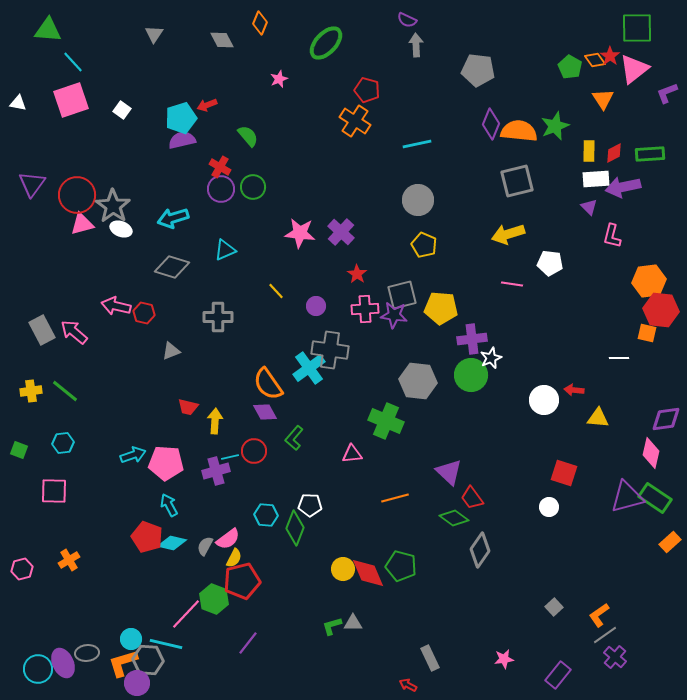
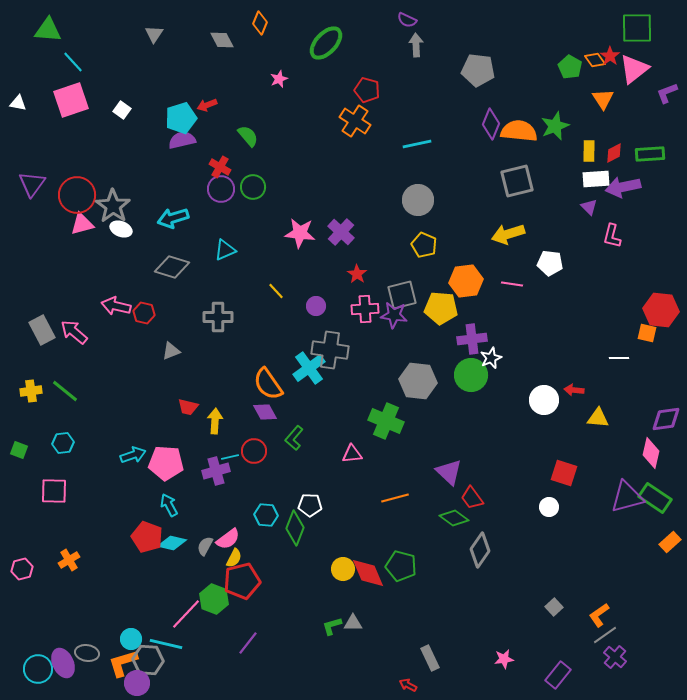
orange hexagon at (649, 281): moved 183 px left
gray ellipse at (87, 653): rotated 15 degrees clockwise
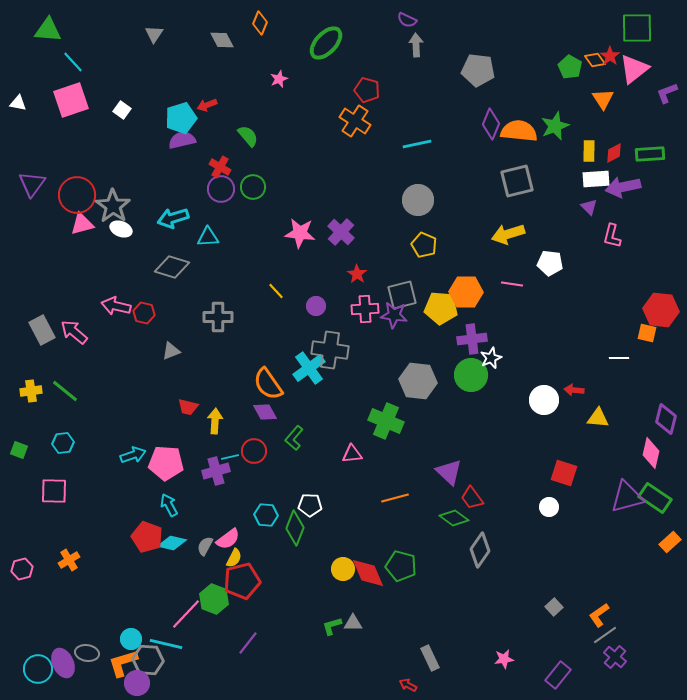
cyan triangle at (225, 250): moved 17 px left, 13 px up; rotated 20 degrees clockwise
orange hexagon at (466, 281): moved 11 px down; rotated 8 degrees clockwise
purple diamond at (666, 419): rotated 68 degrees counterclockwise
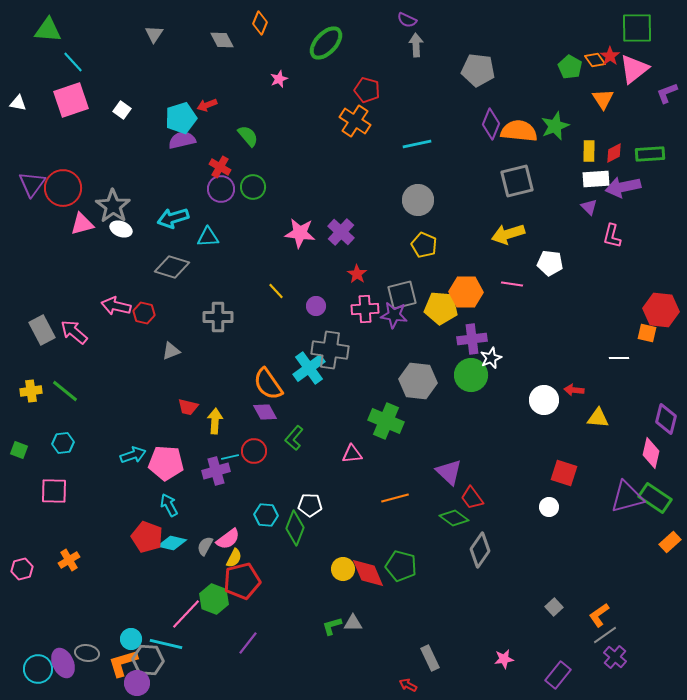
red circle at (77, 195): moved 14 px left, 7 px up
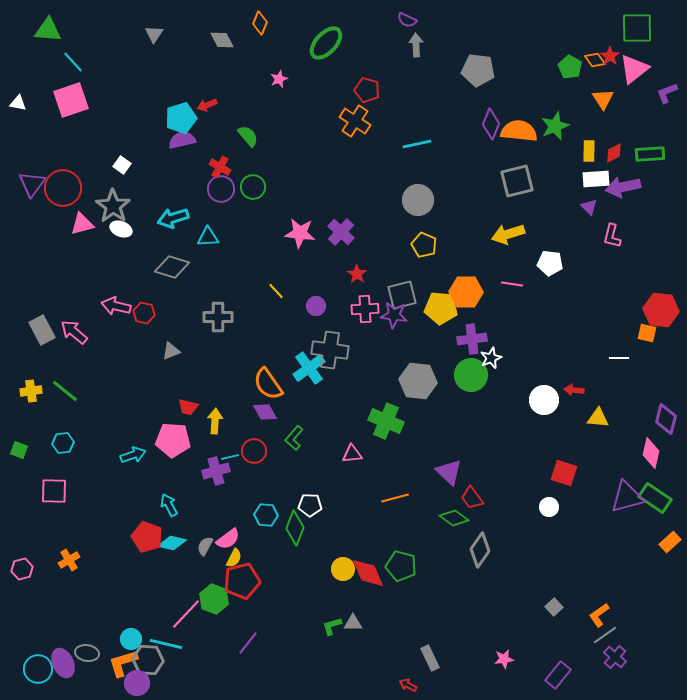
white square at (122, 110): moved 55 px down
pink pentagon at (166, 463): moved 7 px right, 23 px up
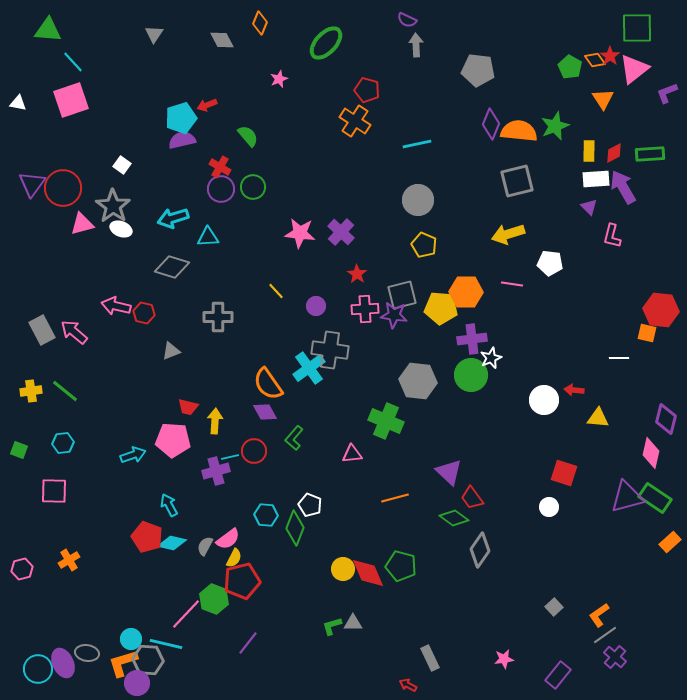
purple arrow at (623, 187): rotated 72 degrees clockwise
white pentagon at (310, 505): rotated 20 degrees clockwise
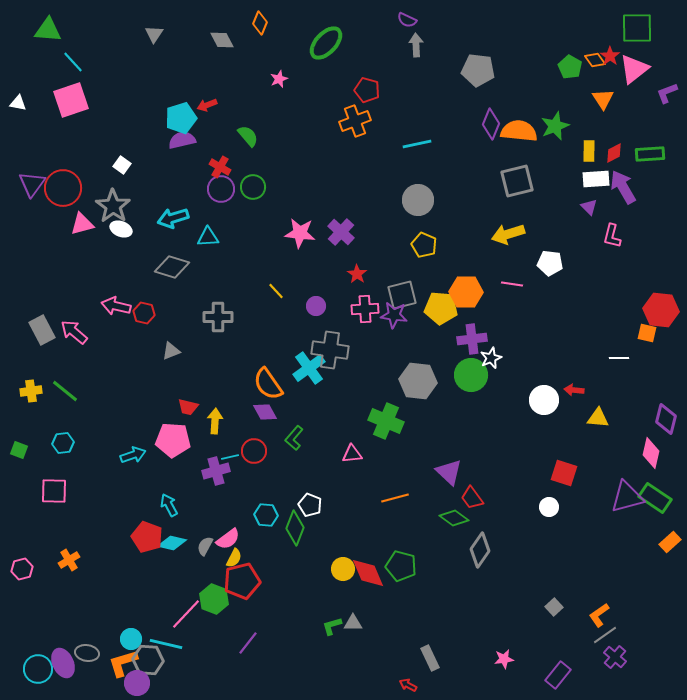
orange cross at (355, 121): rotated 36 degrees clockwise
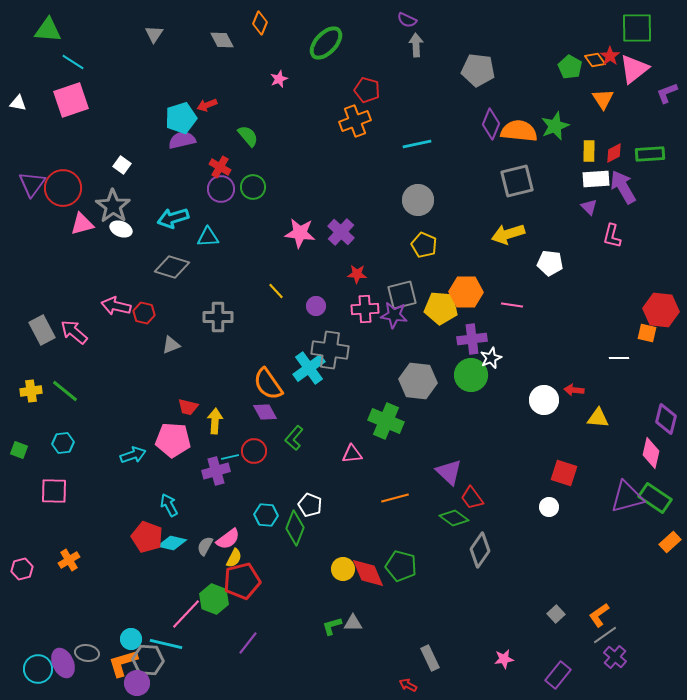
cyan line at (73, 62): rotated 15 degrees counterclockwise
red star at (357, 274): rotated 30 degrees counterclockwise
pink line at (512, 284): moved 21 px down
gray triangle at (171, 351): moved 6 px up
gray square at (554, 607): moved 2 px right, 7 px down
